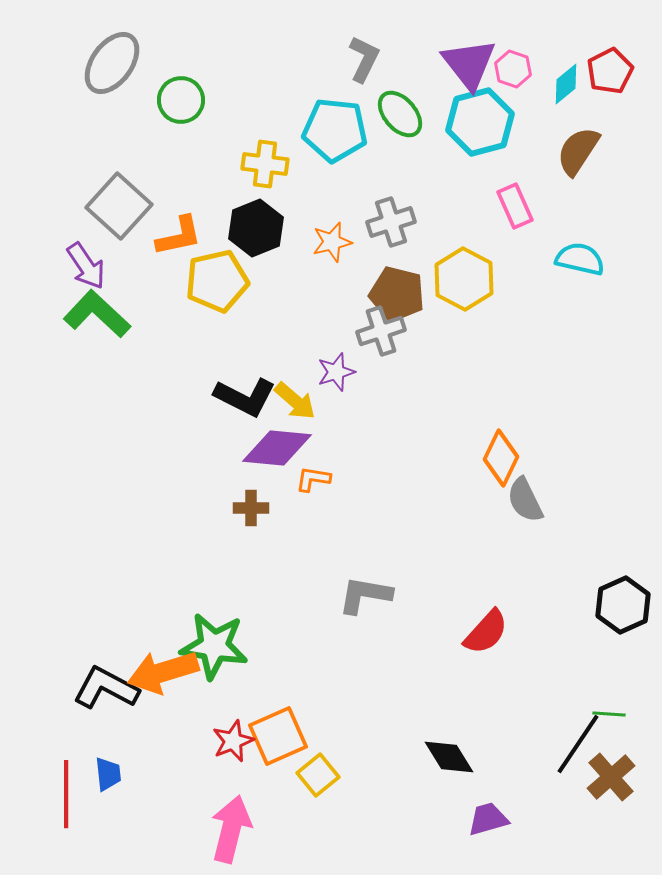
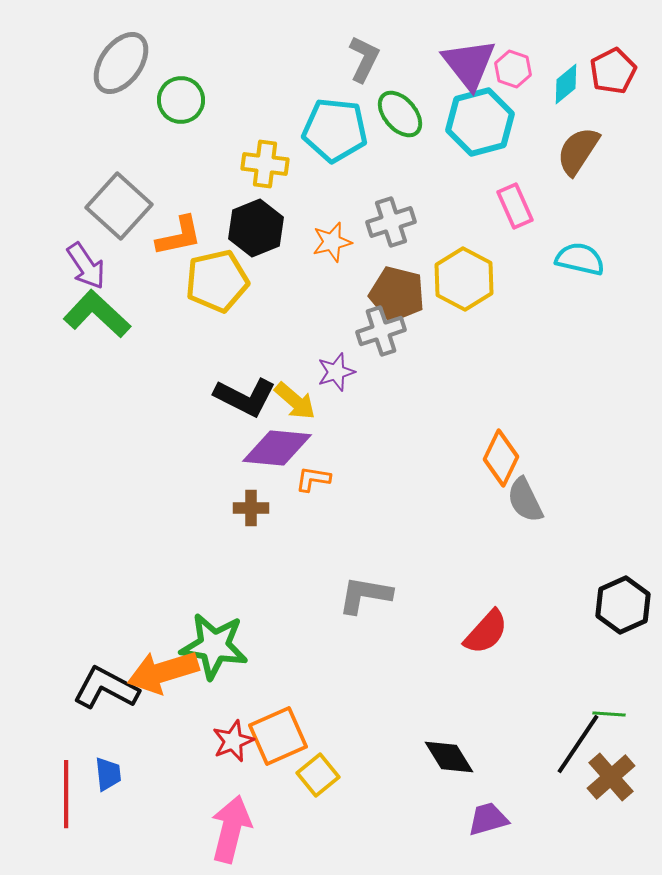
gray ellipse at (112, 63): moved 9 px right
red pentagon at (610, 71): moved 3 px right
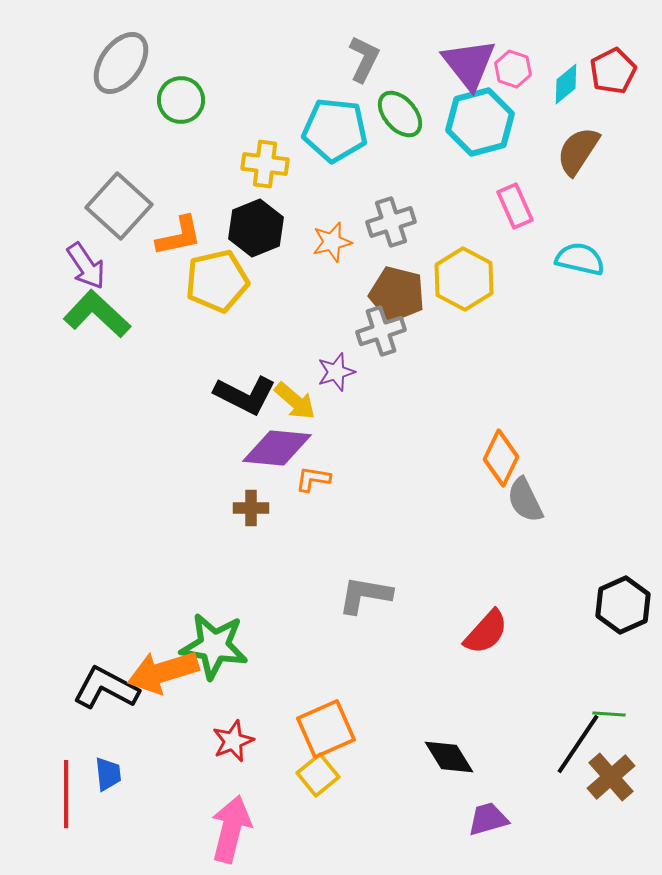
black L-shape at (245, 397): moved 2 px up
orange square at (278, 736): moved 48 px right, 7 px up
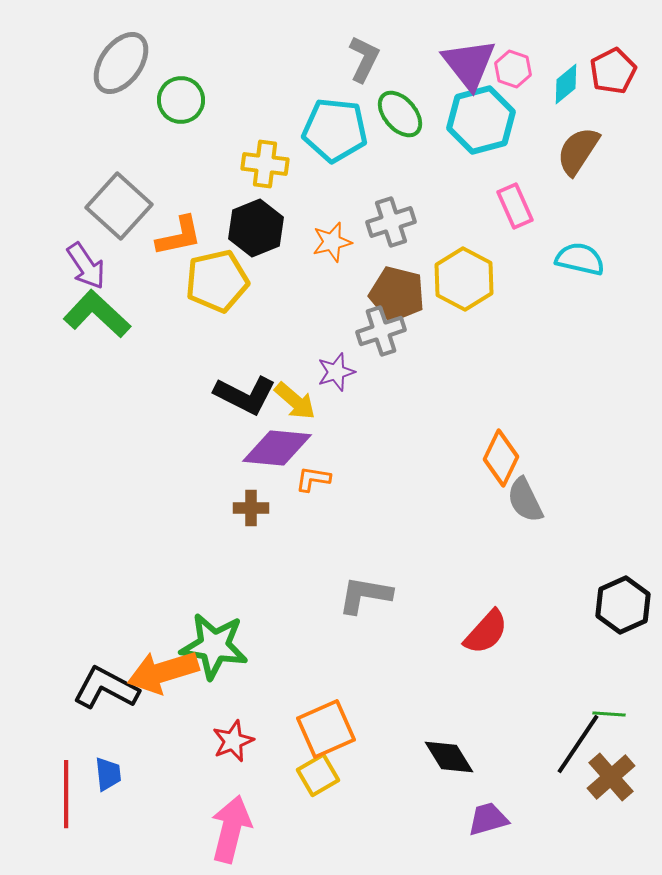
cyan hexagon at (480, 122): moved 1 px right, 2 px up
yellow square at (318, 775): rotated 9 degrees clockwise
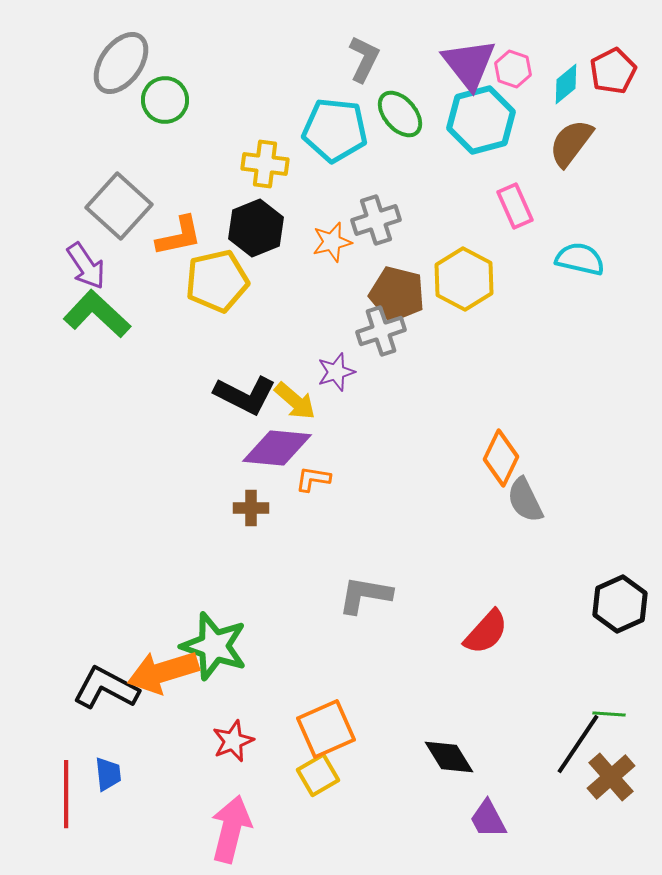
green circle at (181, 100): moved 16 px left
brown semicircle at (578, 151): moved 7 px left, 8 px up; rotated 4 degrees clockwise
gray cross at (391, 222): moved 15 px left, 2 px up
black hexagon at (623, 605): moved 3 px left, 1 px up
green star at (214, 646): rotated 10 degrees clockwise
purple trapezoid at (488, 819): rotated 102 degrees counterclockwise
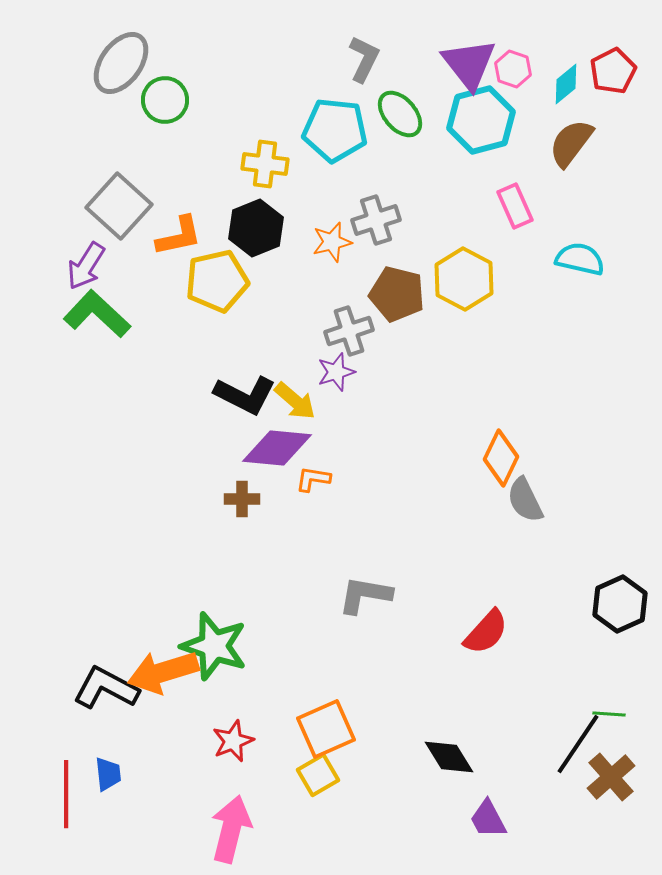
purple arrow at (86, 266): rotated 66 degrees clockwise
gray cross at (381, 331): moved 32 px left
brown cross at (251, 508): moved 9 px left, 9 px up
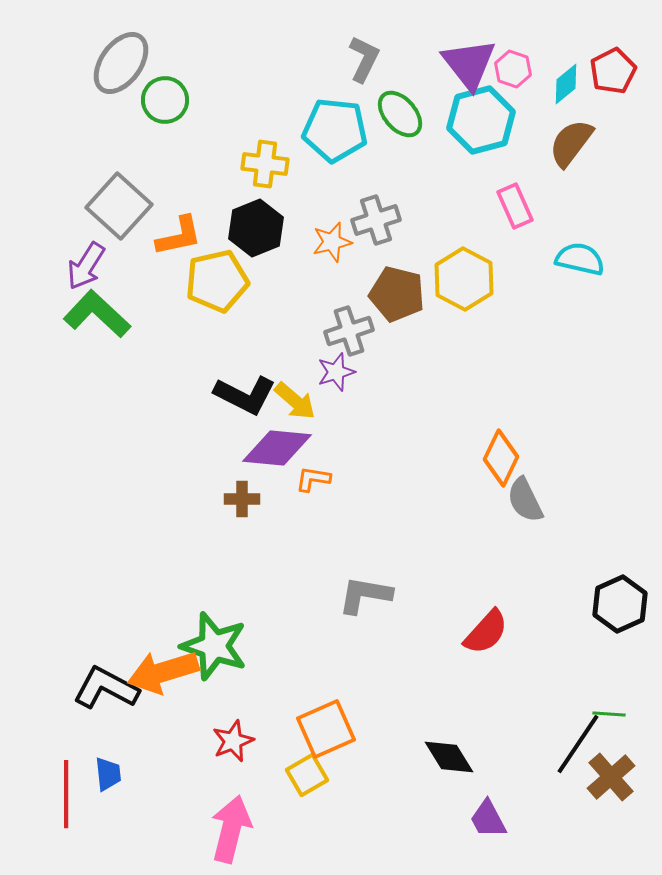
yellow square at (318, 775): moved 11 px left
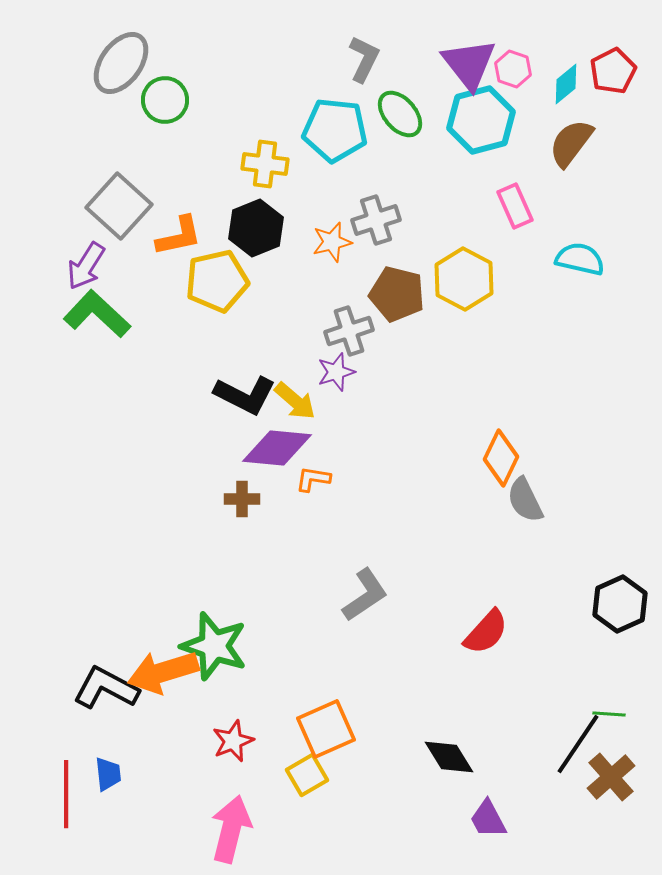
gray L-shape at (365, 595): rotated 136 degrees clockwise
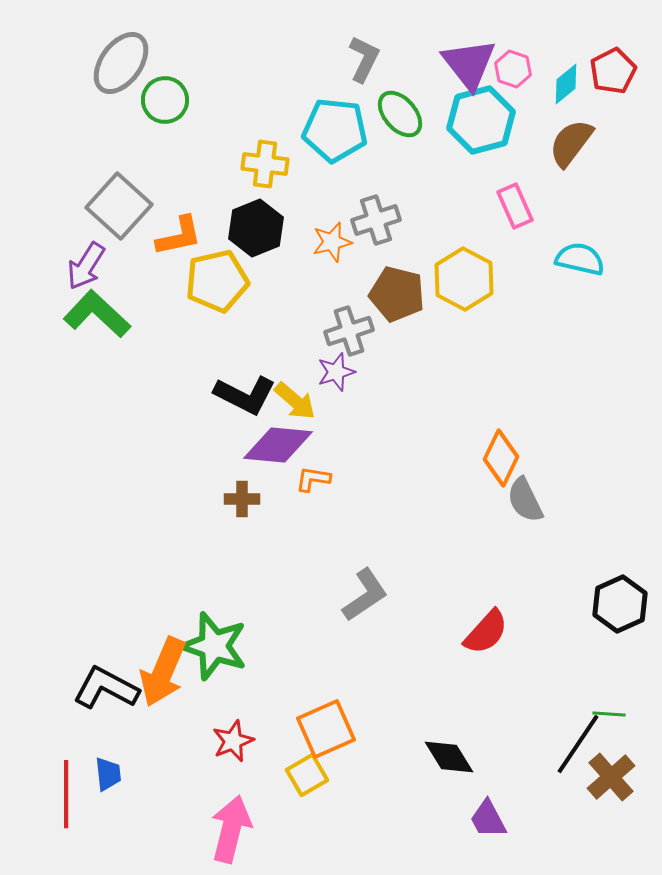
purple diamond at (277, 448): moved 1 px right, 3 px up
orange arrow at (163, 672): rotated 50 degrees counterclockwise
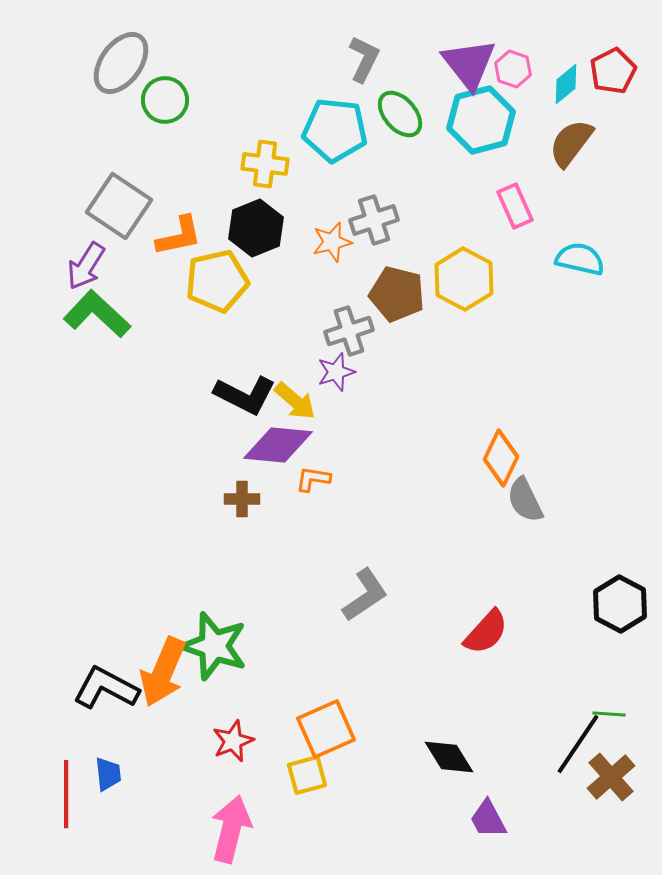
gray square at (119, 206): rotated 8 degrees counterclockwise
gray cross at (376, 220): moved 2 px left
black hexagon at (620, 604): rotated 8 degrees counterclockwise
yellow square at (307, 775): rotated 15 degrees clockwise
